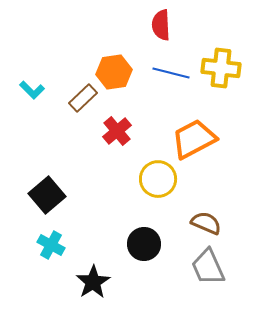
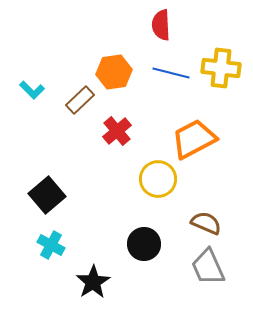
brown rectangle: moved 3 px left, 2 px down
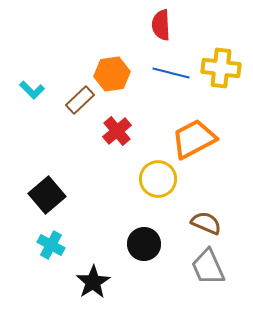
orange hexagon: moved 2 px left, 2 px down
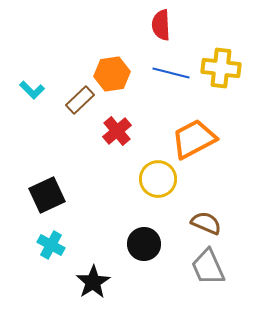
black square: rotated 15 degrees clockwise
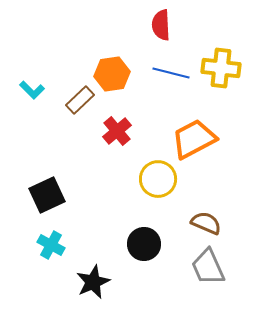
black star: rotated 8 degrees clockwise
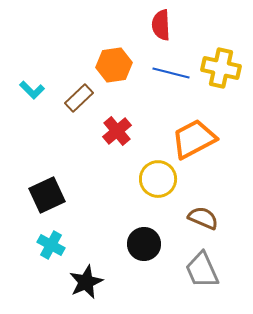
yellow cross: rotated 6 degrees clockwise
orange hexagon: moved 2 px right, 9 px up
brown rectangle: moved 1 px left, 2 px up
brown semicircle: moved 3 px left, 5 px up
gray trapezoid: moved 6 px left, 3 px down
black star: moved 7 px left
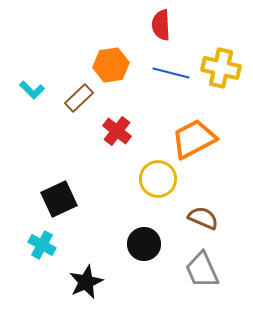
orange hexagon: moved 3 px left
red cross: rotated 12 degrees counterclockwise
black square: moved 12 px right, 4 px down
cyan cross: moved 9 px left
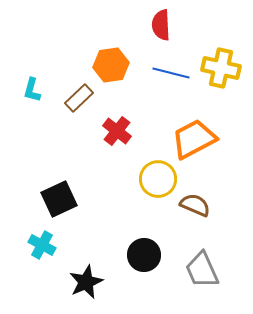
cyan L-shape: rotated 60 degrees clockwise
brown semicircle: moved 8 px left, 13 px up
black circle: moved 11 px down
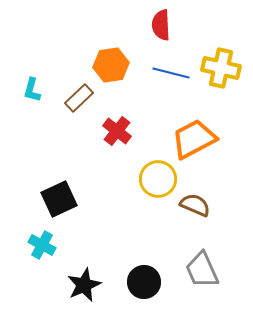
black circle: moved 27 px down
black star: moved 2 px left, 3 px down
